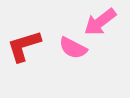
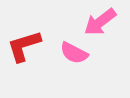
pink semicircle: moved 1 px right, 5 px down
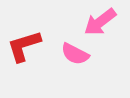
pink semicircle: moved 1 px right, 1 px down
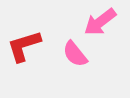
pink semicircle: rotated 24 degrees clockwise
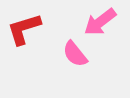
red L-shape: moved 17 px up
